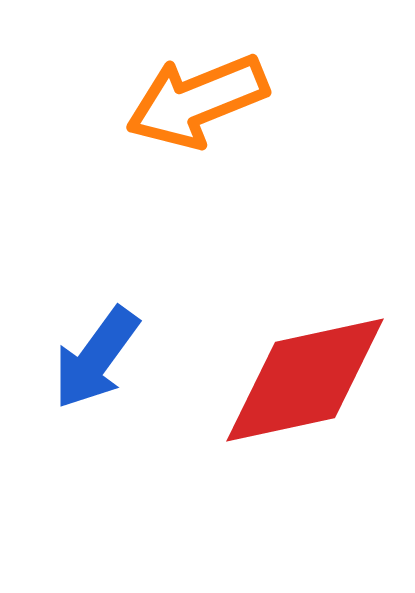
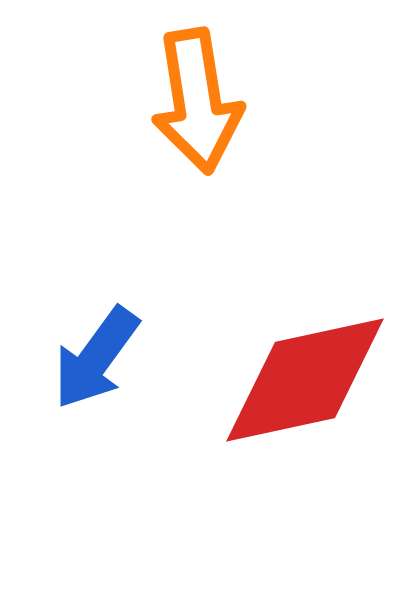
orange arrow: rotated 77 degrees counterclockwise
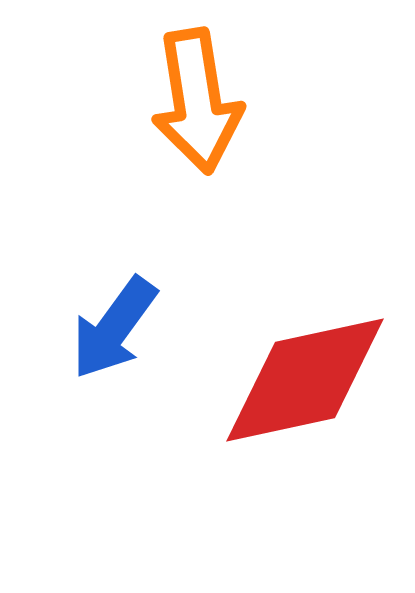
blue arrow: moved 18 px right, 30 px up
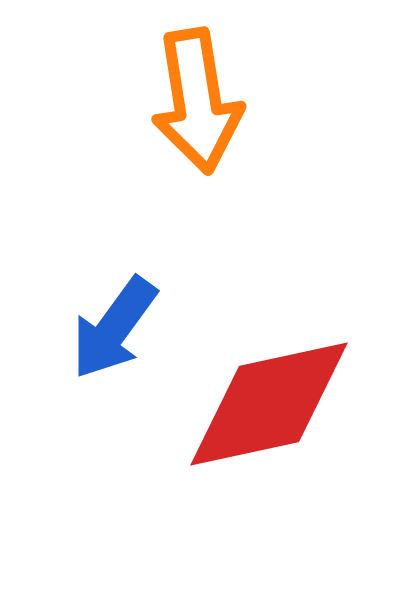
red diamond: moved 36 px left, 24 px down
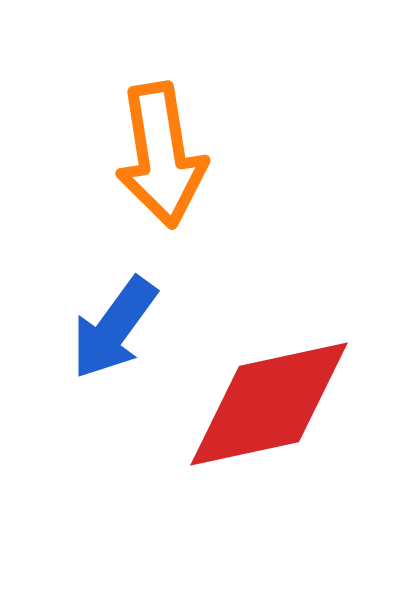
orange arrow: moved 36 px left, 54 px down
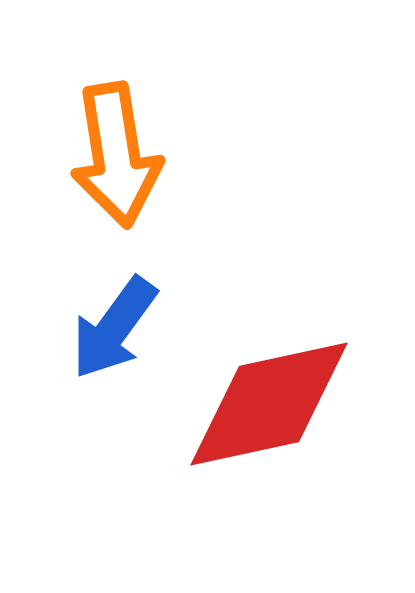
orange arrow: moved 45 px left
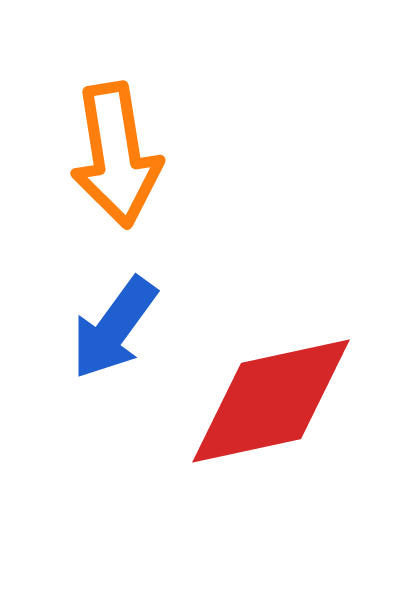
red diamond: moved 2 px right, 3 px up
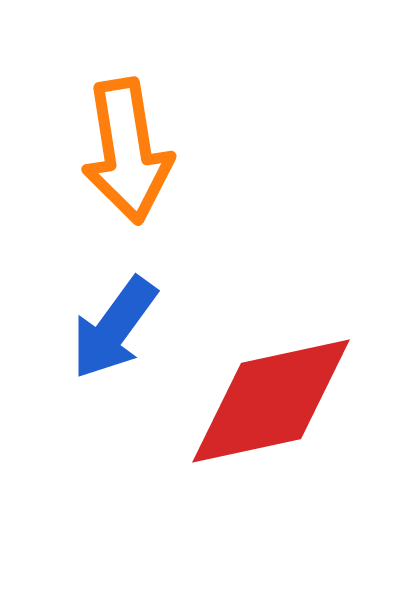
orange arrow: moved 11 px right, 4 px up
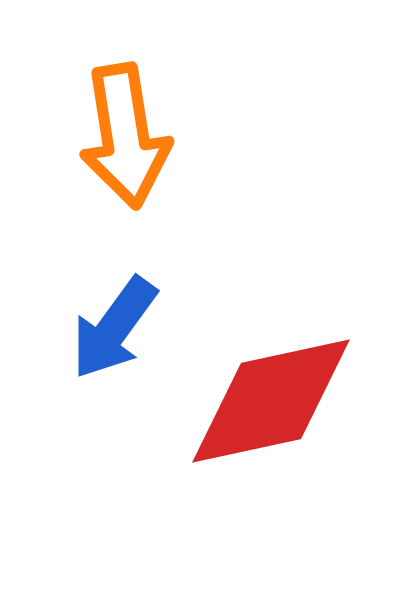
orange arrow: moved 2 px left, 15 px up
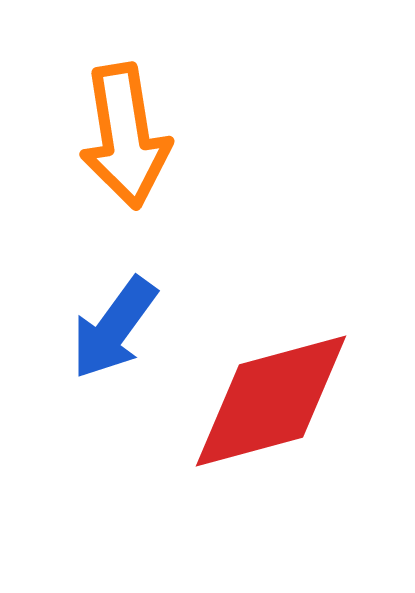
red diamond: rotated 3 degrees counterclockwise
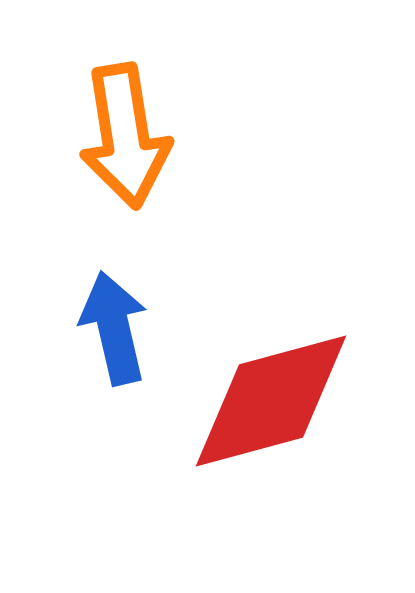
blue arrow: rotated 131 degrees clockwise
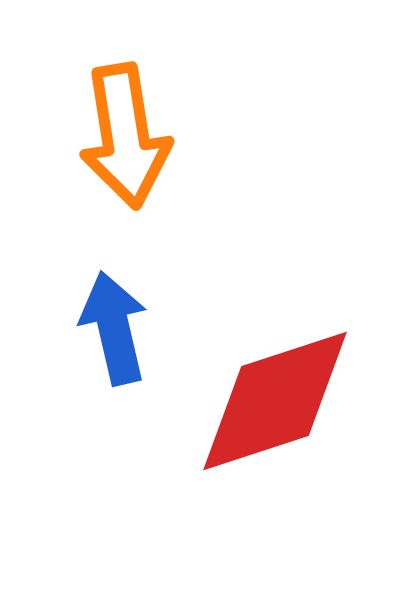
red diamond: moved 4 px right; rotated 3 degrees counterclockwise
